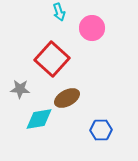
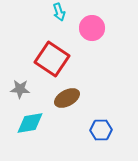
red square: rotated 8 degrees counterclockwise
cyan diamond: moved 9 px left, 4 px down
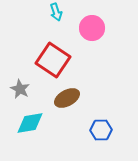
cyan arrow: moved 3 px left
red square: moved 1 px right, 1 px down
gray star: rotated 24 degrees clockwise
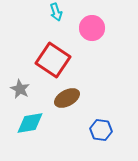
blue hexagon: rotated 10 degrees clockwise
